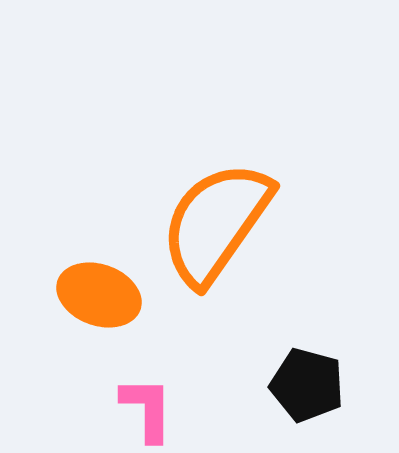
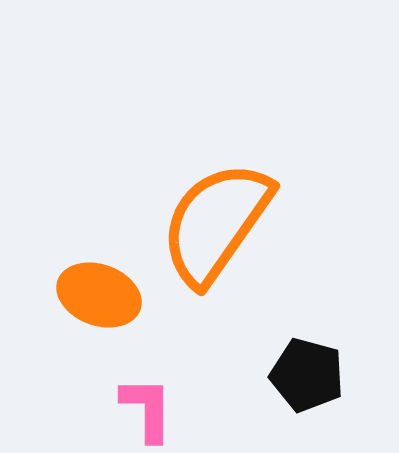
black pentagon: moved 10 px up
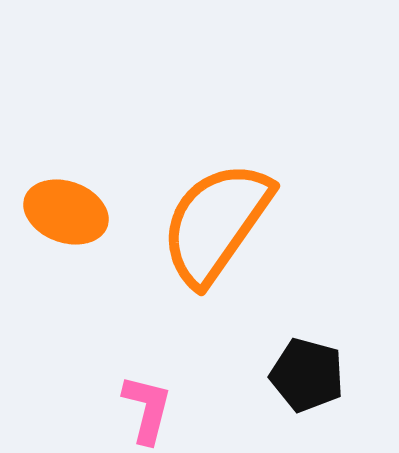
orange ellipse: moved 33 px left, 83 px up
pink L-shape: rotated 14 degrees clockwise
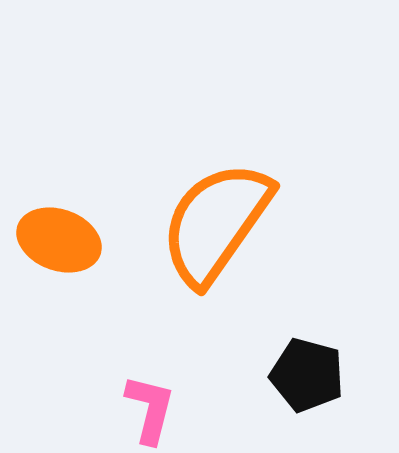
orange ellipse: moved 7 px left, 28 px down
pink L-shape: moved 3 px right
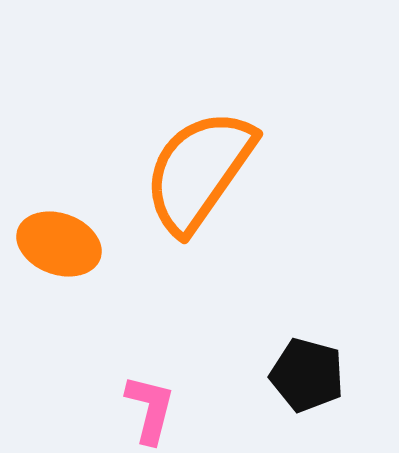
orange semicircle: moved 17 px left, 52 px up
orange ellipse: moved 4 px down
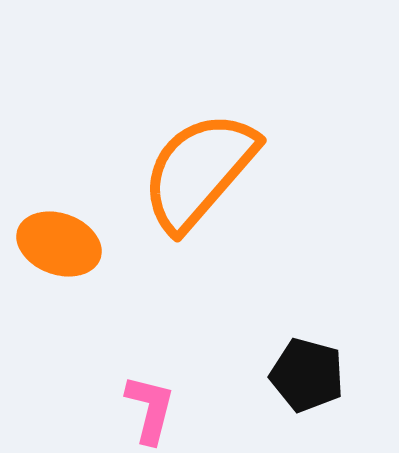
orange semicircle: rotated 6 degrees clockwise
